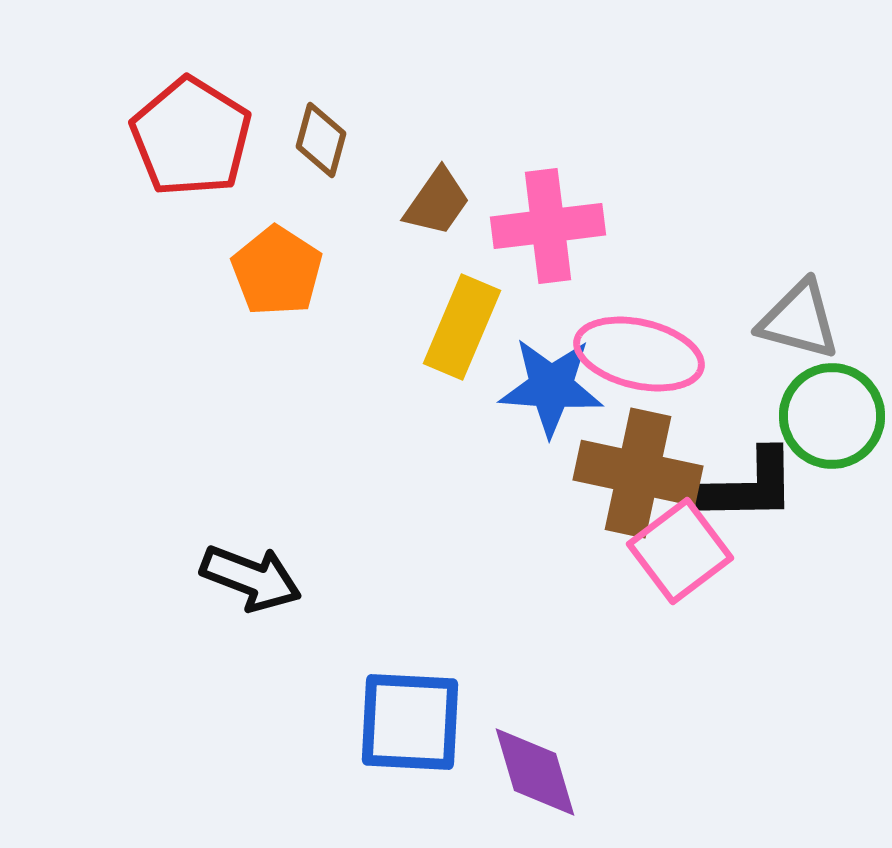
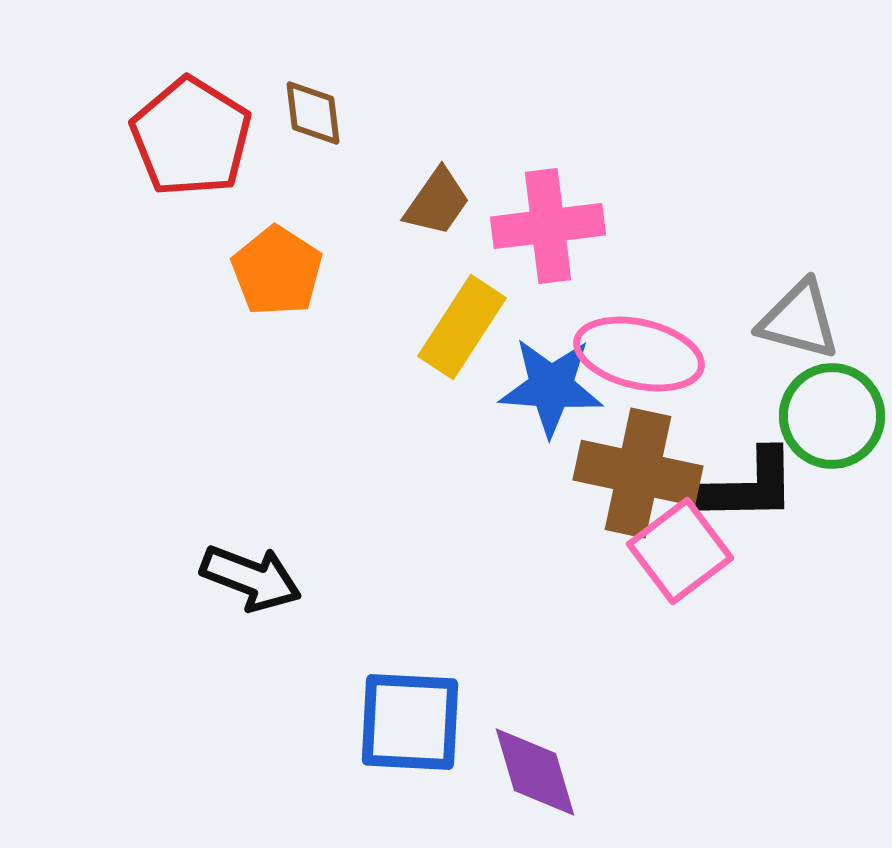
brown diamond: moved 8 px left, 27 px up; rotated 22 degrees counterclockwise
yellow rectangle: rotated 10 degrees clockwise
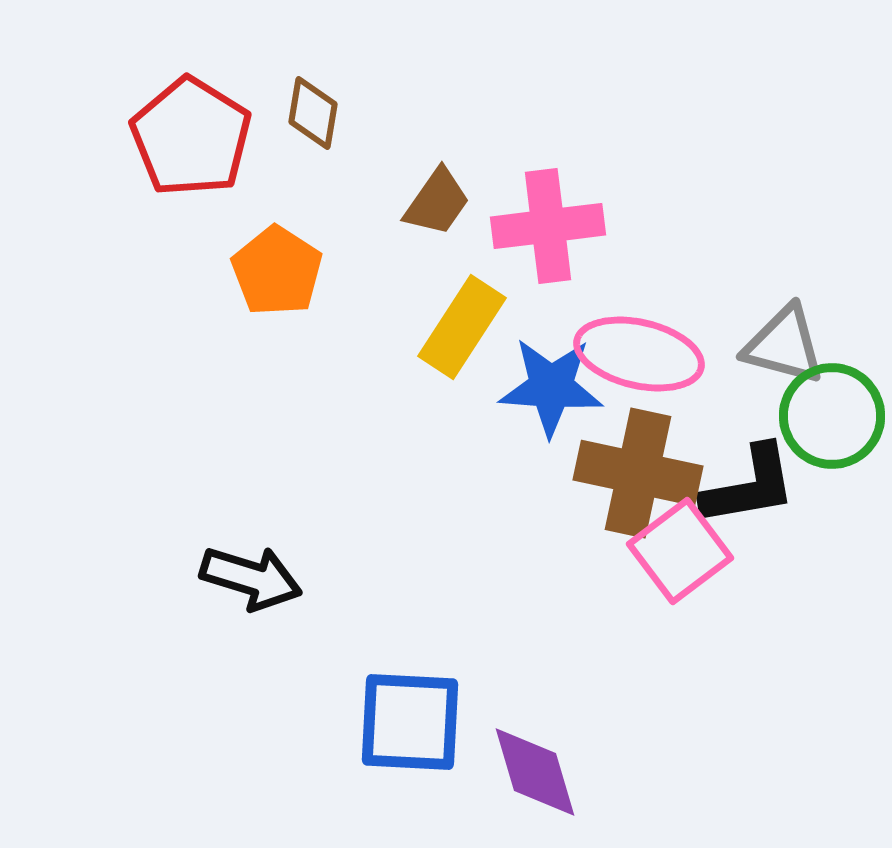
brown diamond: rotated 16 degrees clockwise
gray triangle: moved 15 px left, 25 px down
black L-shape: rotated 9 degrees counterclockwise
black arrow: rotated 4 degrees counterclockwise
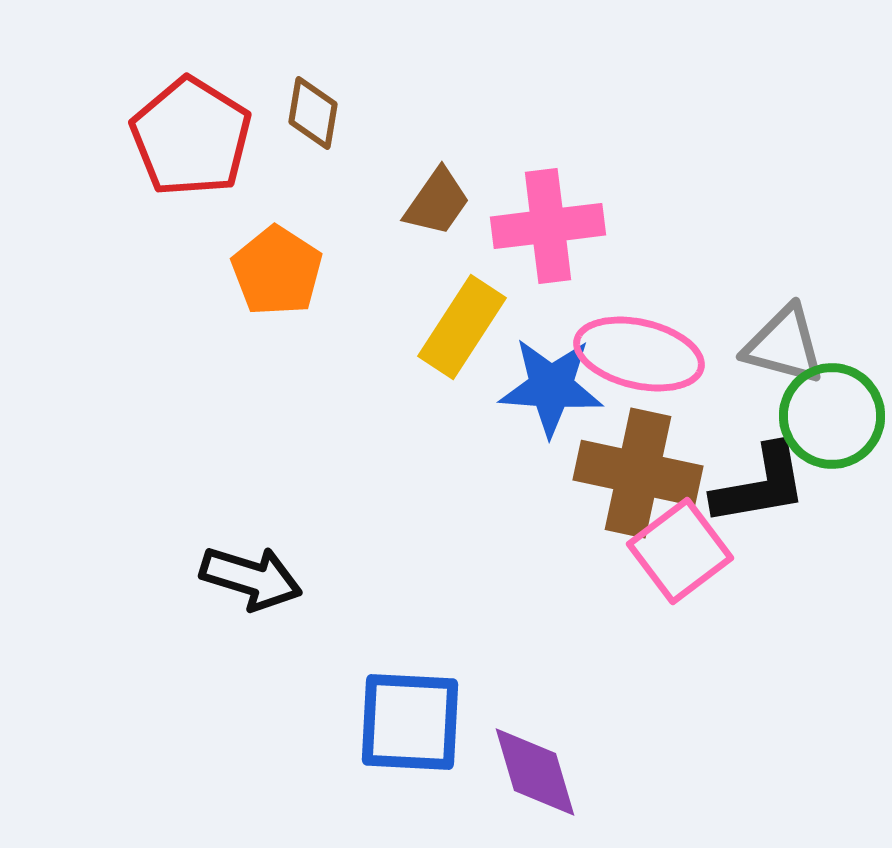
black L-shape: moved 11 px right, 1 px up
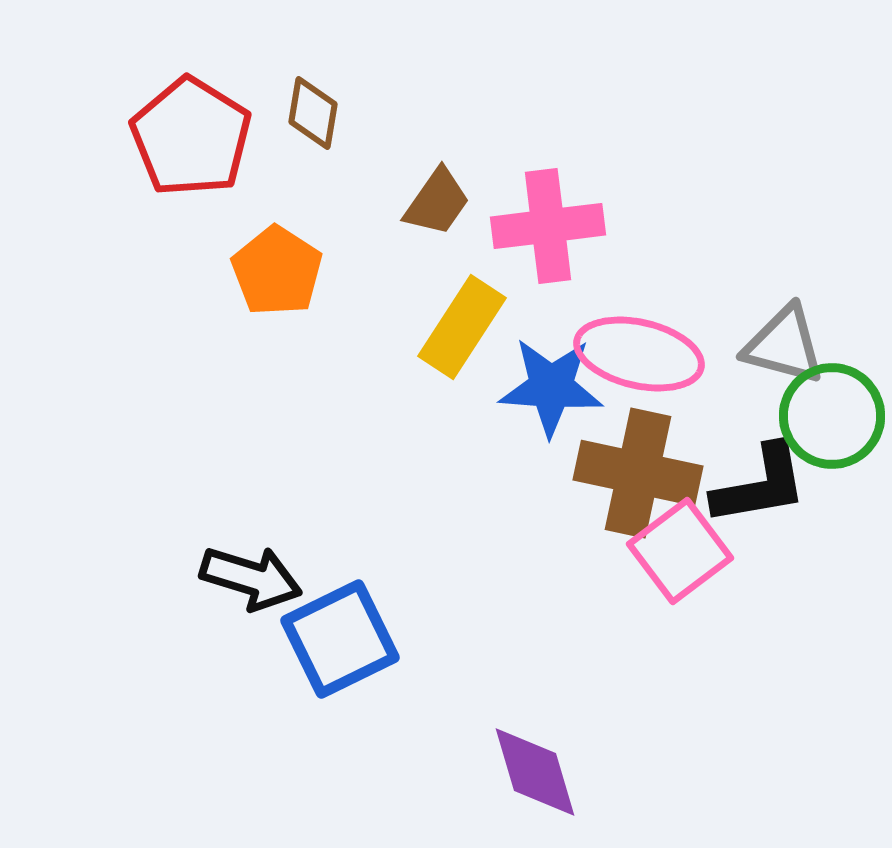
blue square: moved 70 px left, 83 px up; rotated 29 degrees counterclockwise
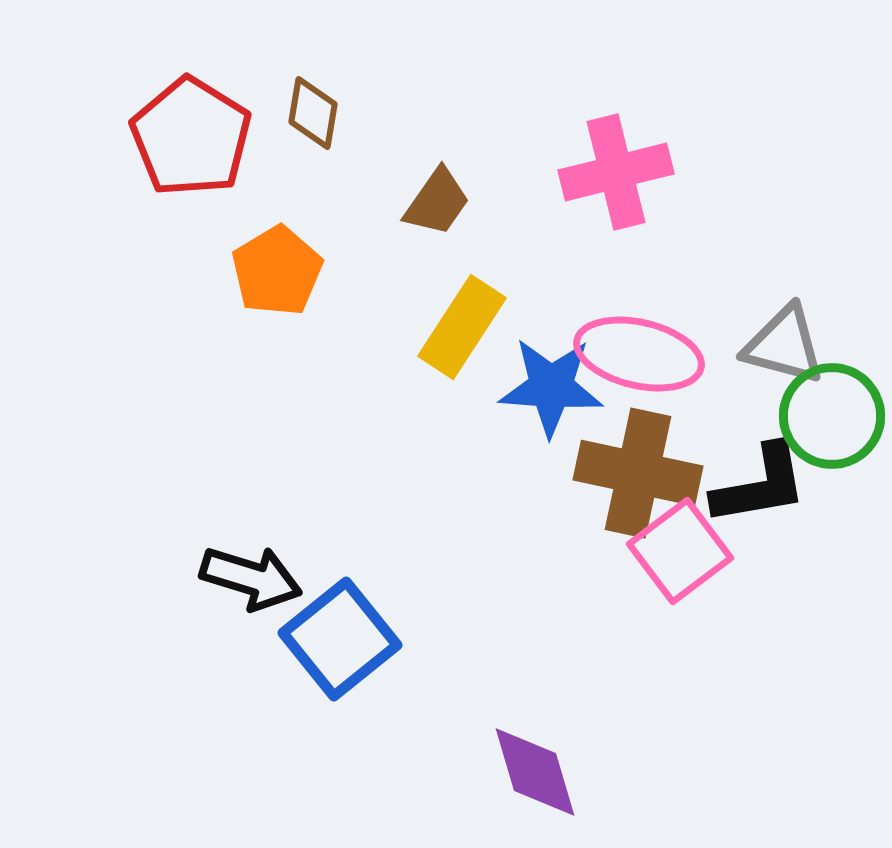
pink cross: moved 68 px right, 54 px up; rotated 7 degrees counterclockwise
orange pentagon: rotated 8 degrees clockwise
blue square: rotated 13 degrees counterclockwise
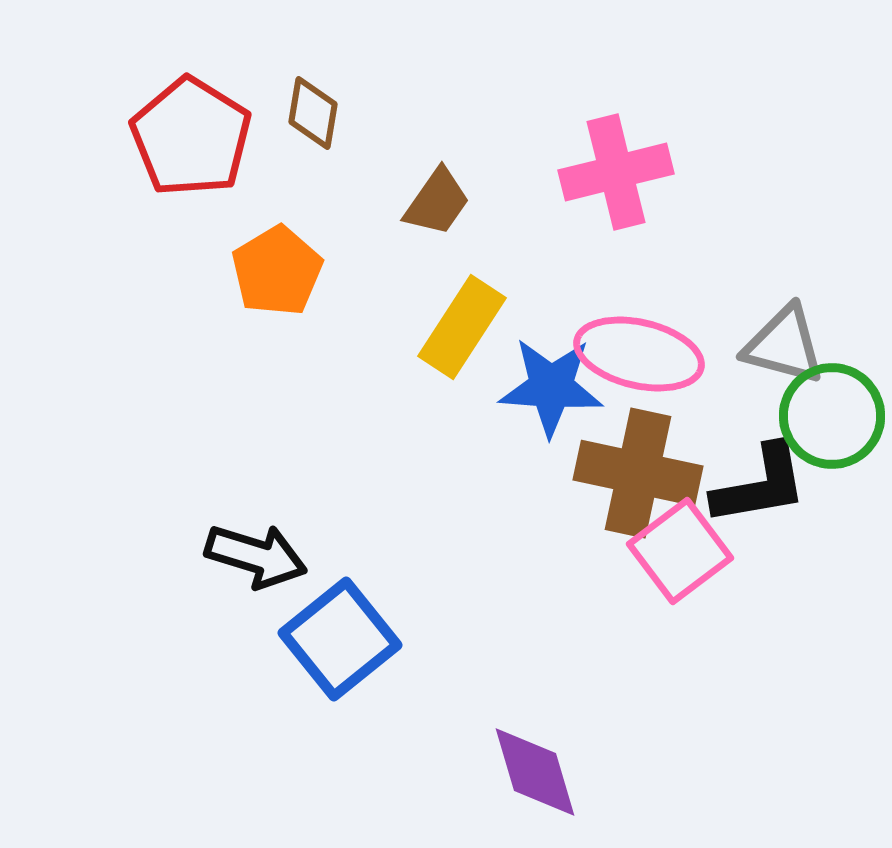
black arrow: moved 5 px right, 22 px up
